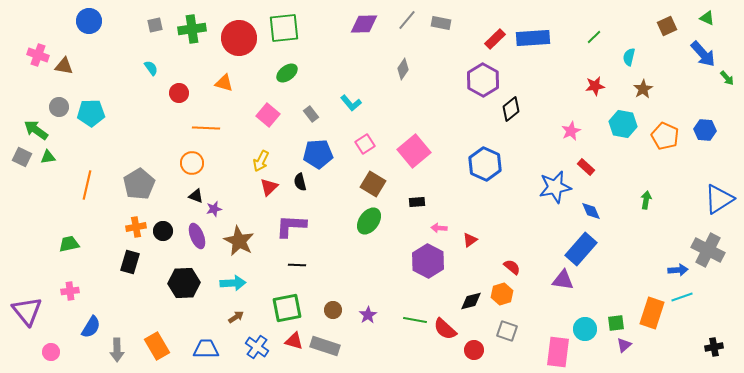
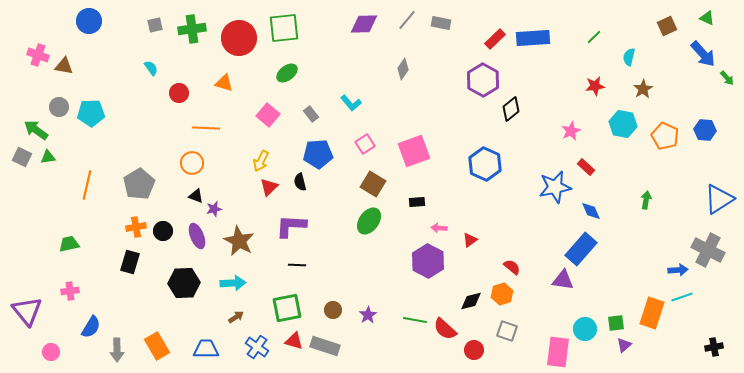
pink square at (414, 151): rotated 20 degrees clockwise
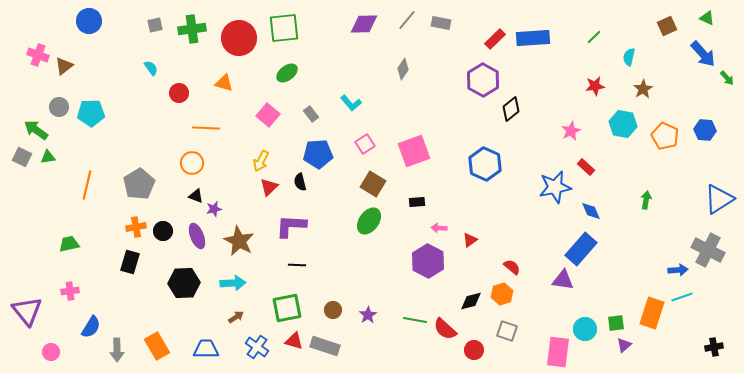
brown triangle at (64, 66): rotated 48 degrees counterclockwise
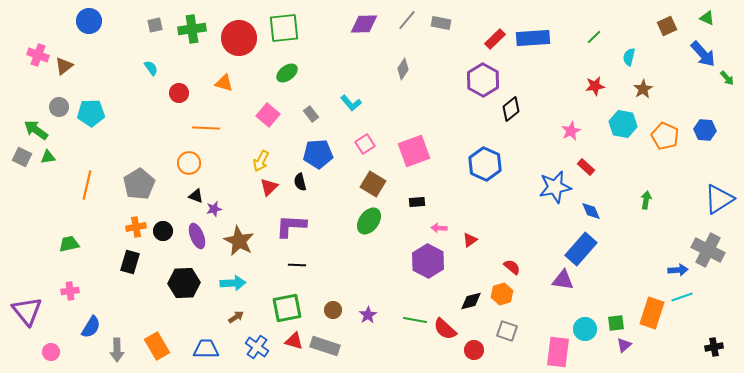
orange circle at (192, 163): moved 3 px left
